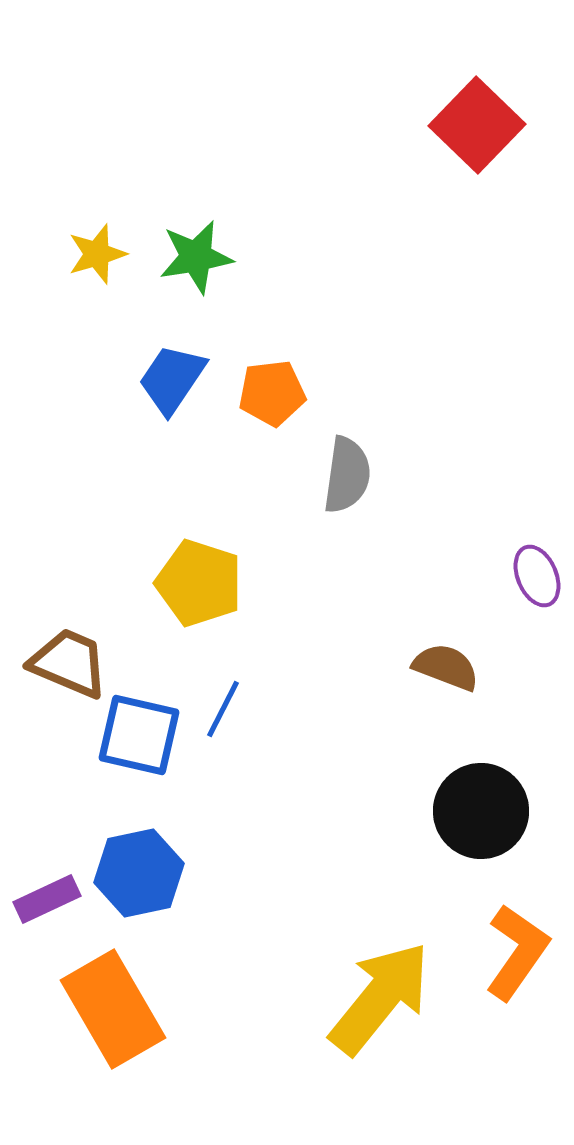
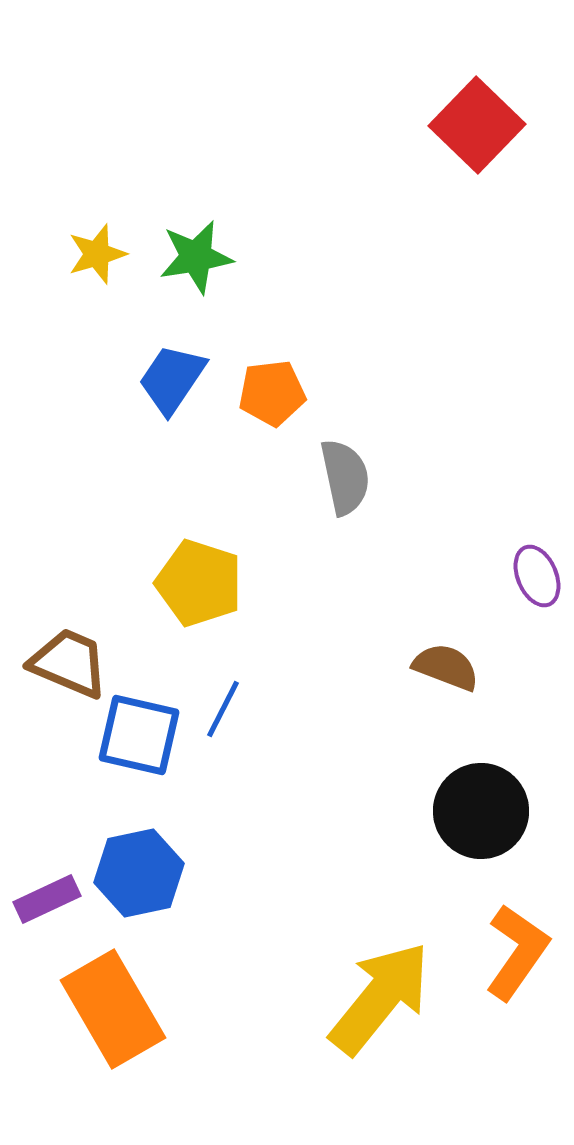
gray semicircle: moved 2 px left, 2 px down; rotated 20 degrees counterclockwise
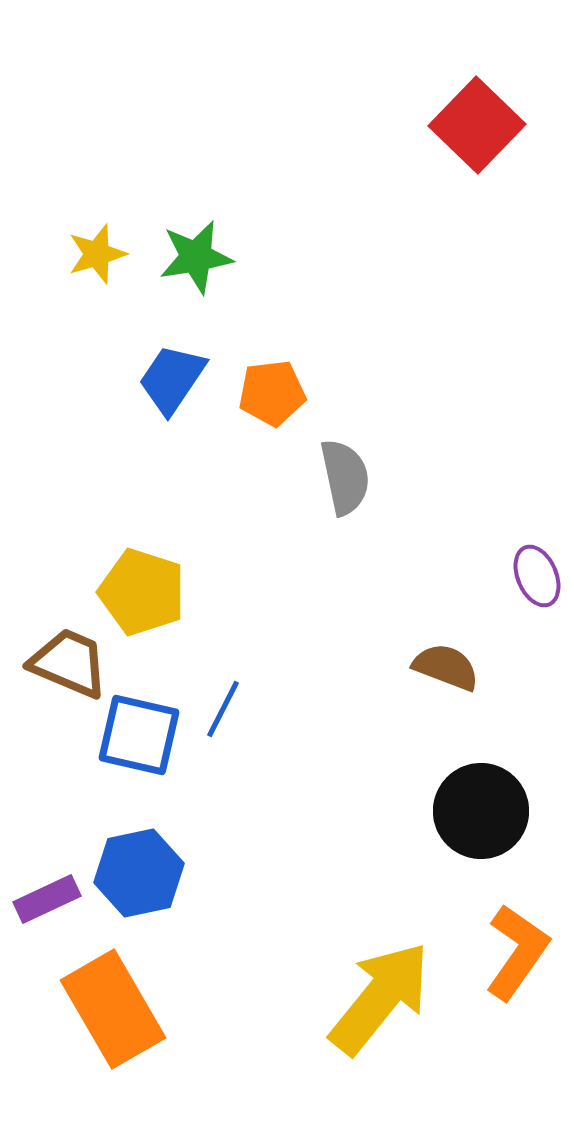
yellow pentagon: moved 57 px left, 9 px down
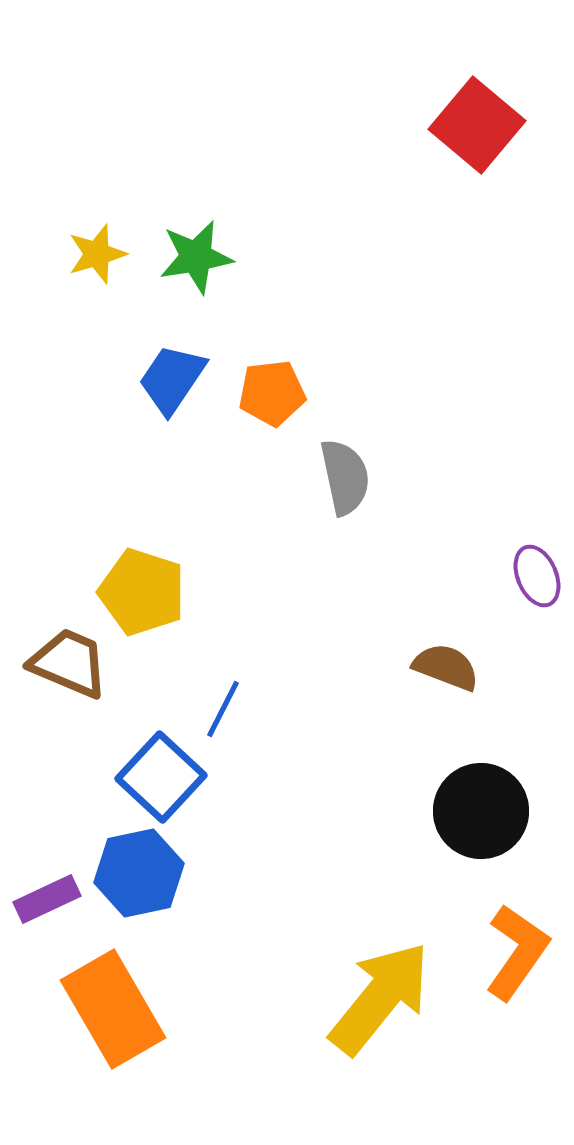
red square: rotated 4 degrees counterclockwise
blue square: moved 22 px right, 42 px down; rotated 30 degrees clockwise
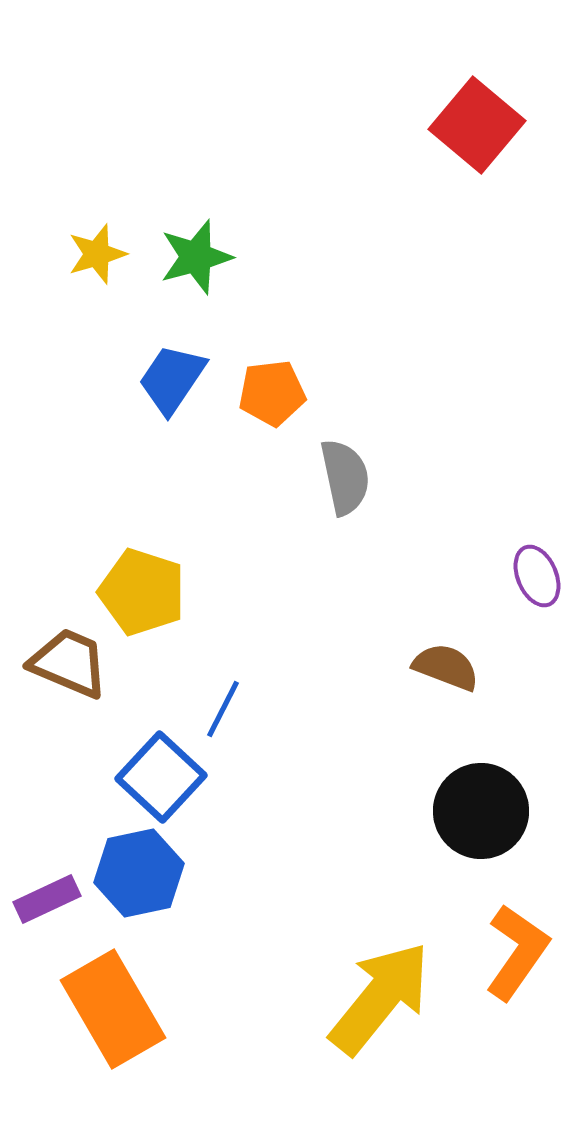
green star: rotated 6 degrees counterclockwise
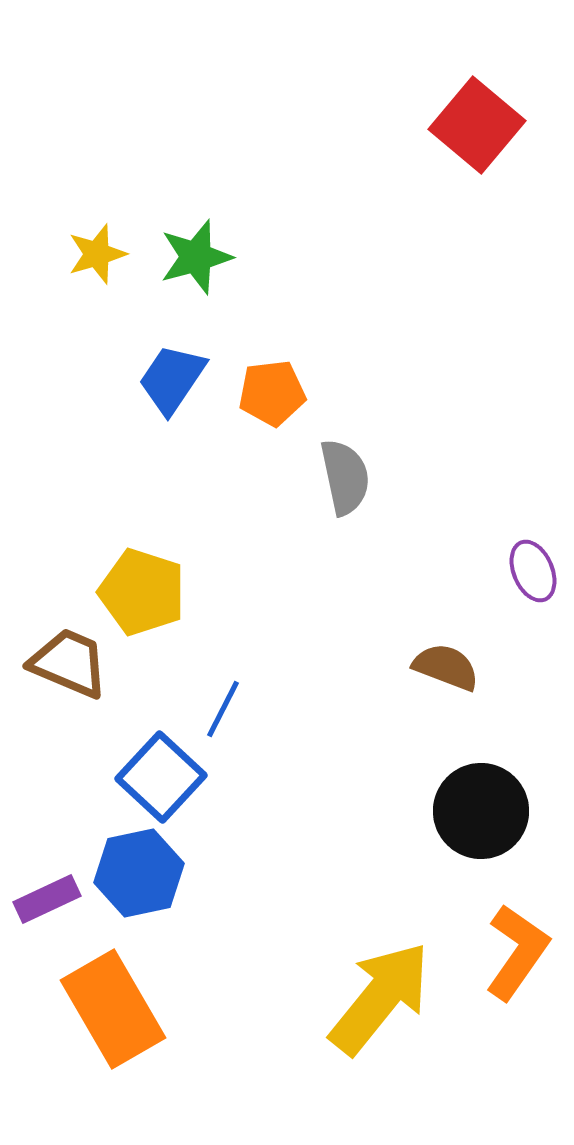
purple ellipse: moved 4 px left, 5 px up
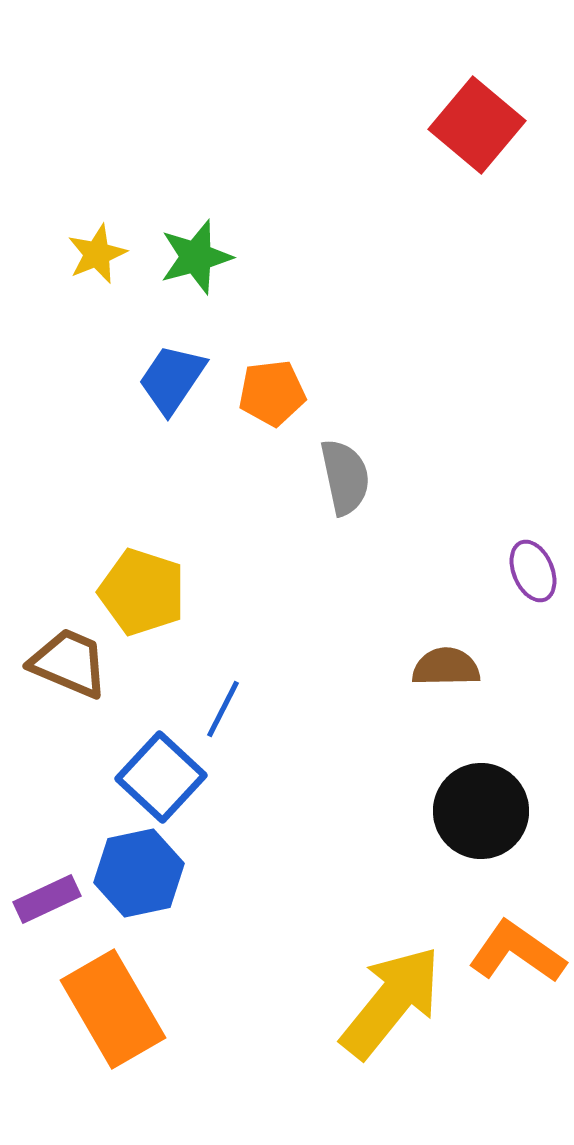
yellow star: rotated 6 degrees counterclockwise
brown semicircle: rotated 22 degrees counterclockwise
orange L-shape: rotated 90 degrees counterclockwise
yellow arrow: moved 11 px right, 4 px down
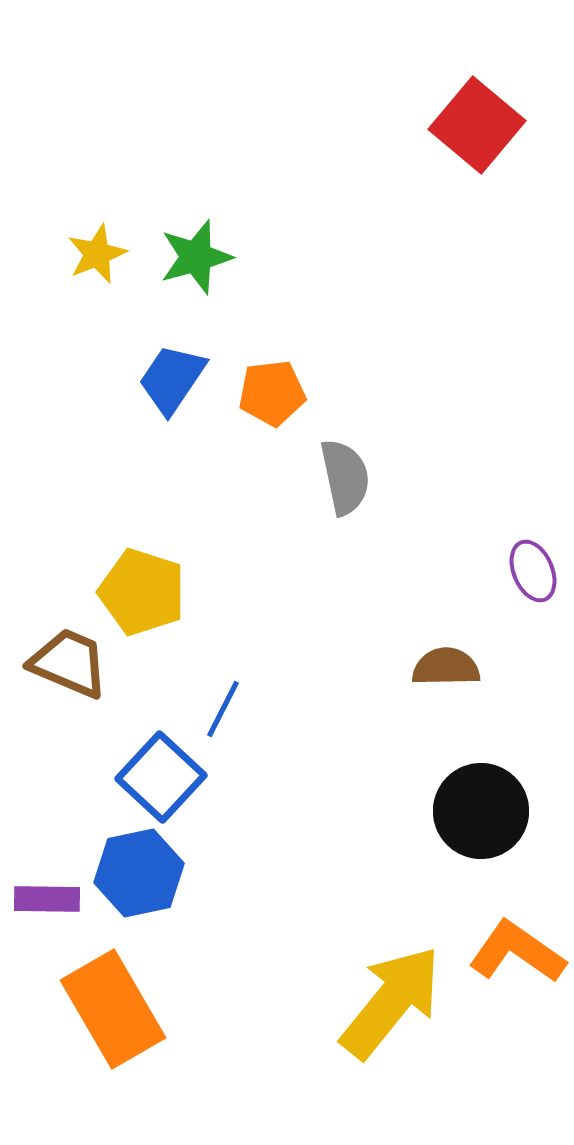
purple rectangle: rotated 26 degrees clockwise
